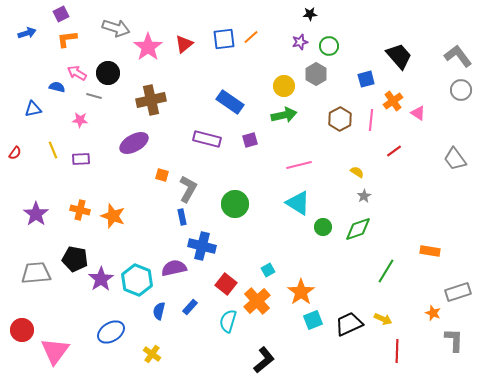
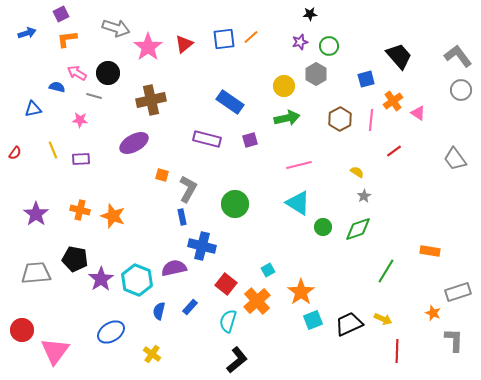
green arrow at (284, 115): moved 3 px right, 3 px down
black L-shape at (264, 360): moved 27 px left
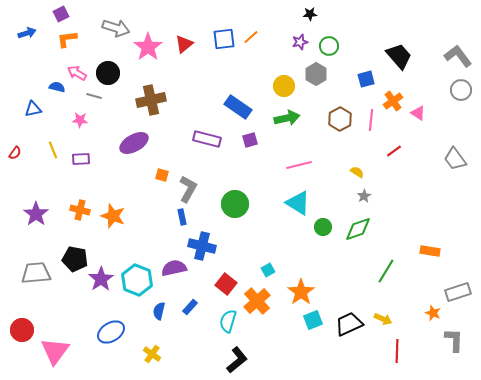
blue rectangle at (230, 102): moved 8 px right, 5 px down
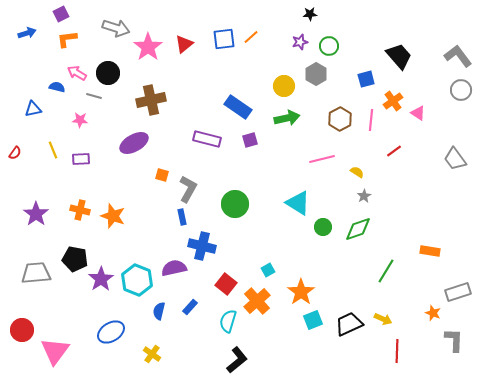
pink line at (299, 165): moved 23 px right, 6 px up
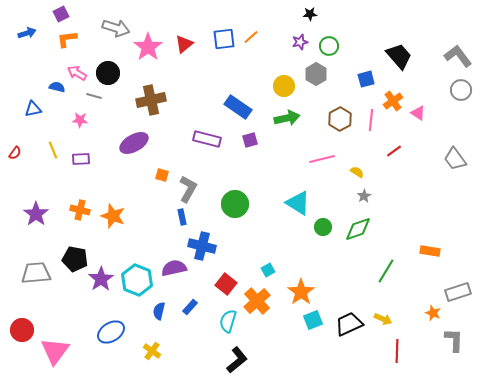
yellow cross at (152, 354): moved 3 px up
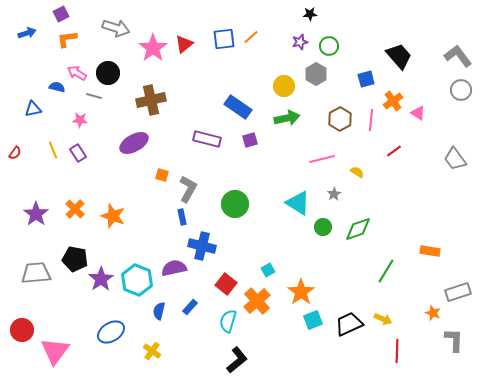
pink star at (148, 47): moved 5 px right, 1 px down
purple rectangle at (81, 159): moved 3 px left, 6 px up; rotated 60 degrees clockwise
gray star at (364, 196): moved 30 px left, 2 px up
orange cross at (80, 210): moved 5 px left, 1 px up; rotated 30 degrees clockwise
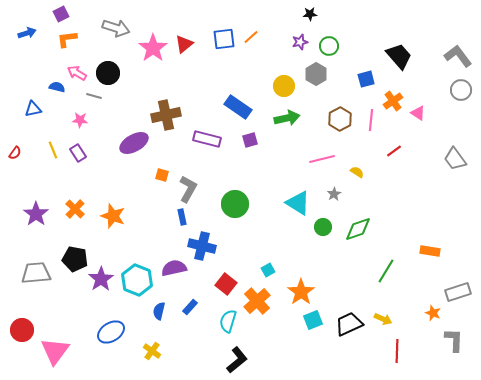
brown cross at (151, 100): moved 15 px right, 15 px down
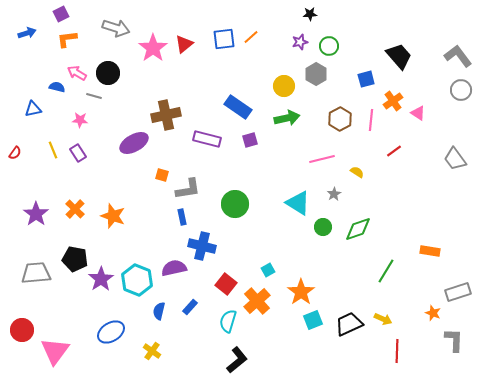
gray L-shape at (188, 189): rotated 52 degrees clockwise
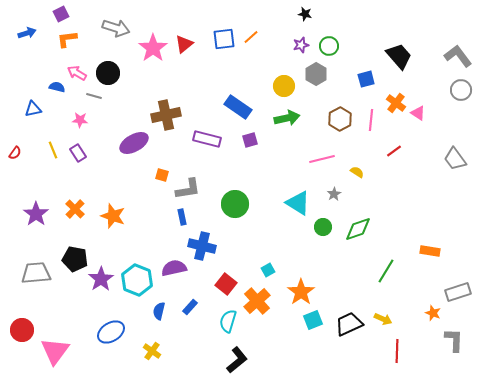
black star at (310, 14): moved 5 px left; rotated 16 degrees clockwise
purple star at (300, 42): moved 1 px right, 3 px down
orange cross at (393, 101): moved 3 px right, 2 px down; rotated 18 degrees counterclockwise
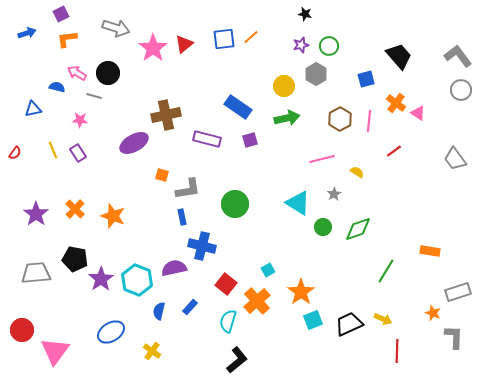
pink line at (371, 120): moved 2 px left, 1 px down
gray L-shape at (454, 340): moved 3 px up
